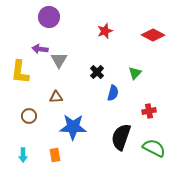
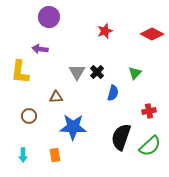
red diamond: moved 1 px left, 1 px up
gray triangle: moved 18 px right, 12 px down
green semicircle: moved 4 px left, 2 px up; rotated 110 degrees clockwise
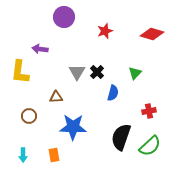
purple circle: moved 15 px right
red diamond: rotated 10 degrees counterclockwise
orange rectangle: moved 1 px left
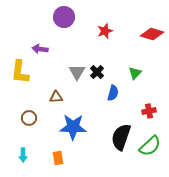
brown circle: moved 2 px down
orange rectangle: moved 4 px right, 3 px down
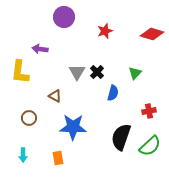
brown triangle: moved 1 px left, 1 px up; rotated 32 degrees clockwise
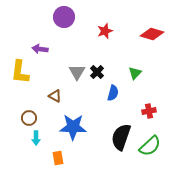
cyan arrow: moved 13 px right, 17 px up
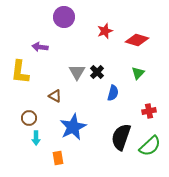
red diamond: moved 15 px left, 6 px down
purple arrow: moved 2 px up
green triangle: moved 3 px right
blue star: rotated 28 degrees counterclockwise
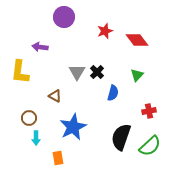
red diamond: rotated 35 degrees clockwise
green triangle: moved 1 px left, 2 px down
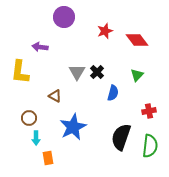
green semicircle: rotated 40 degrees counterclockwise
orange rectangle: moved 10 px left
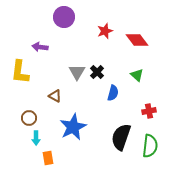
green triangle: rotated 32 degrees counterclockwise
